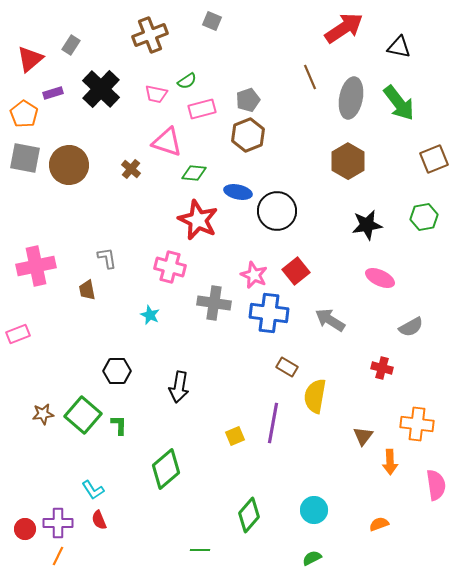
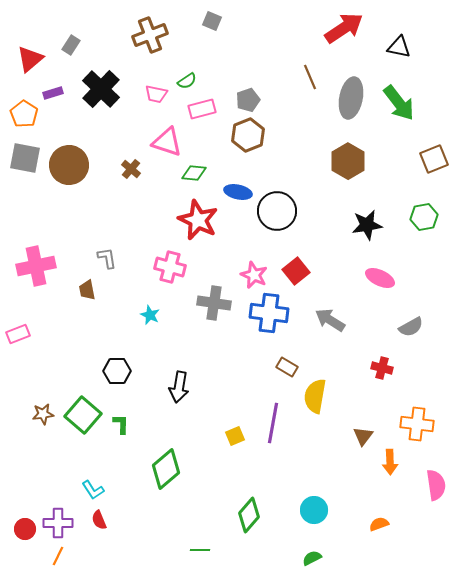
green L-shape at (119, 425): moved 2 px right, 1 px up
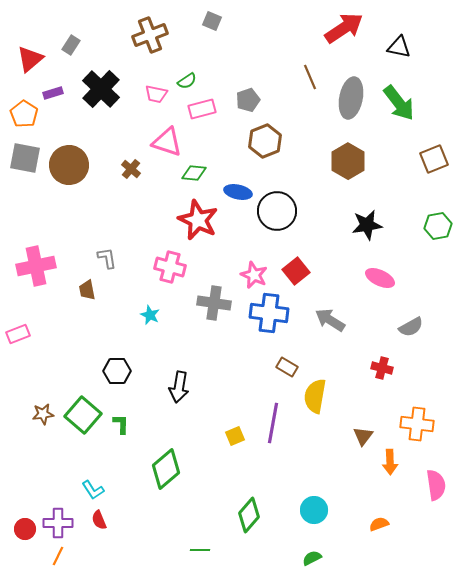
brown hexagon at (248, 135): moved 17 px right, 6 px down
green hexagon at (424, 217): moved 14 px right, 9 px down
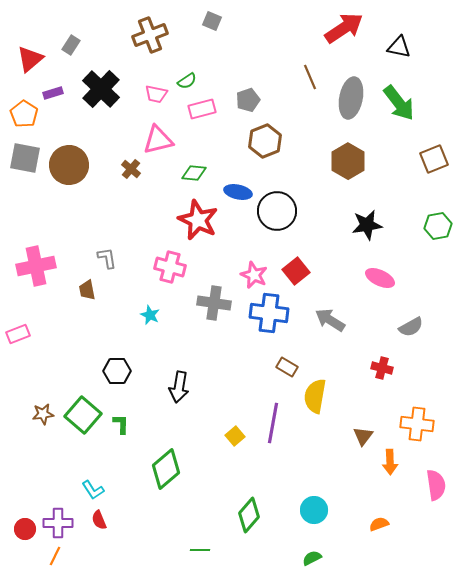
pink triangle at (167, 142): moved 9 px left, 2 px up; rotated 32 degrees counterclockwise
yellow square at (235, 436): rotated 18 degrees counterclockwise
orange line at (58, 556): moved 3 px left
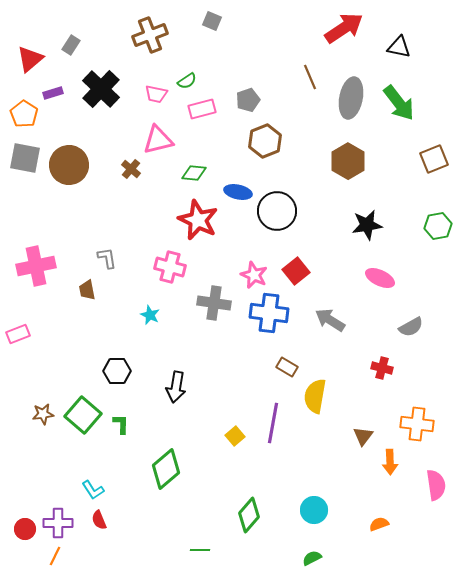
black arrow at (179, 387): moved 3 px left
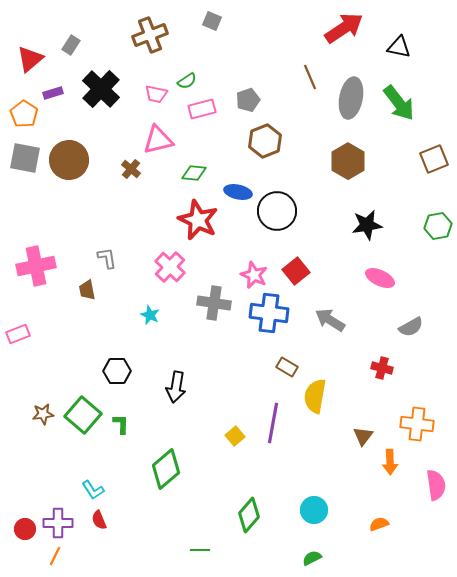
brown circle at (69, 165): moved 5 px up
pink cross at (170, 267): rotated 28 degrees clockwise
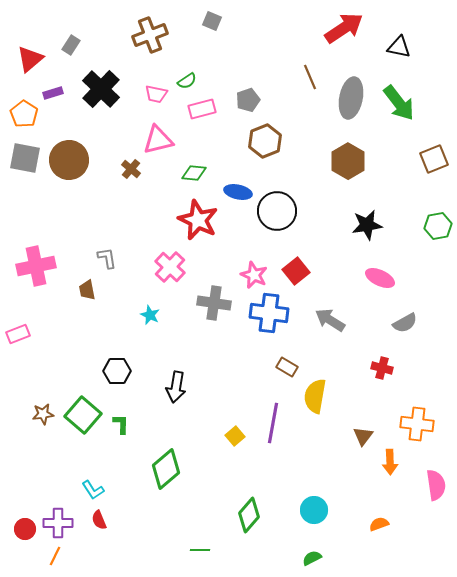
gray semicircle at (411, 327): moved 6 px left, 4 px up
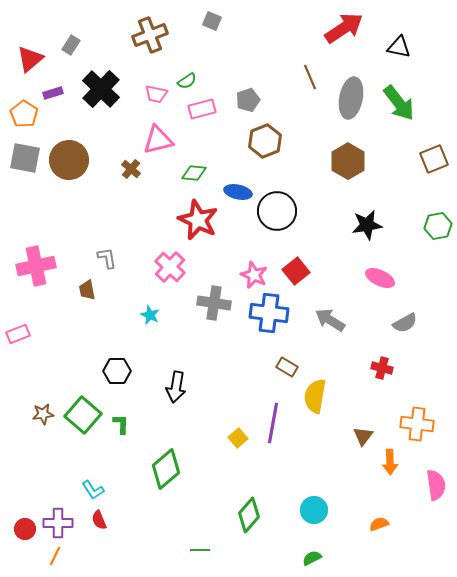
yellow square at (235, 436): moved 3 px right, 2 px down
